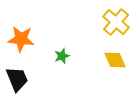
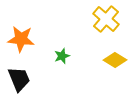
yellow cross: moved 10 px left, 3 px up
yellow diamond: rotated 35 degrees counterclockwise
black trapezoid: moved 2 px right
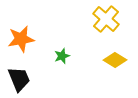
orange star: rotated 16 degrees counterclockwise
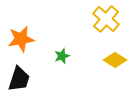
black trapezoid: rotated 40 degrees clockwise
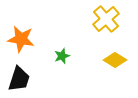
yellow cross: rotated 8 degrees clockwise
orange star: rotated 20 degrees clockwise
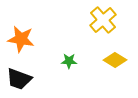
yellow cross: moved 3 px left, 1 px down
green star: moved 7 px right, 5 px down; rotated 21 degrees clockwise
black trapezoid: rotated 92 degrees clockwise
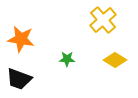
green star: moved 2 px left, 2 px up
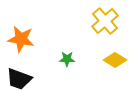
yellow cross: moved 2 px right, 1 px down
